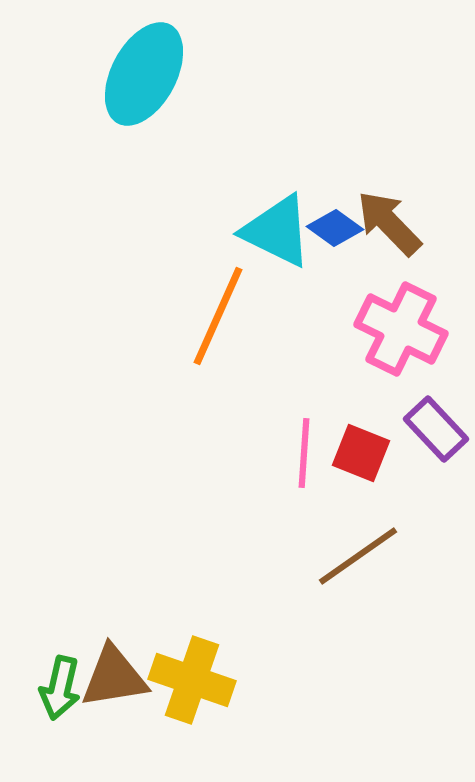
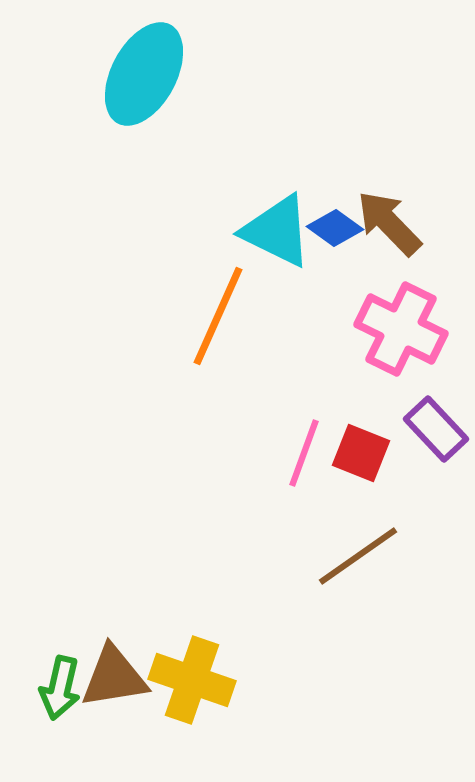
pink line: rotated 16 degrees clockwise
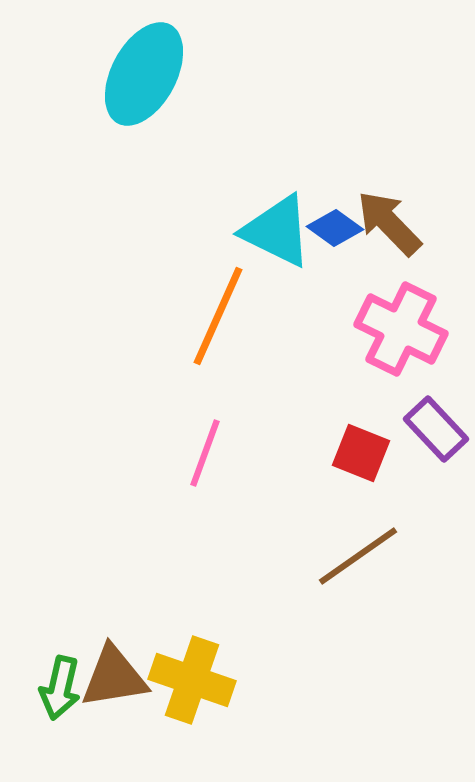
pink line: moved 99 px left
